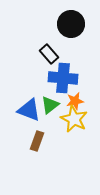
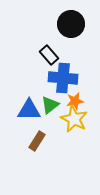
black rectangle: moved 1 px down
blue triangle: rotated 20 degrees counterclockwise
brown rectangle: rotated 12 degrees clockwise
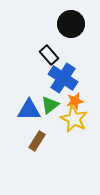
blue cross: rotated 28 degrees clockwise
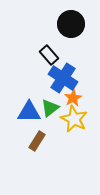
orange star: moved 2 px left, 3 px up; rotated 18 degrees counterclockwise
green triangle: moved 3 px down
blue triangle: moved 2 px down
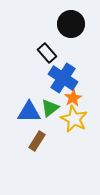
black rectangle: moved 2 px left, 2 px up
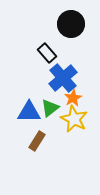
blue cross: rotated 16 degrees clockwise
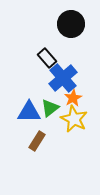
black rectangle: moved 5 px down
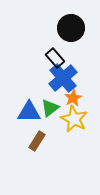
black circle: moved 4 px down
black rectangle: moved 8 px right
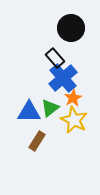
yellow star: moved 1 px down
